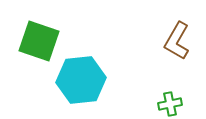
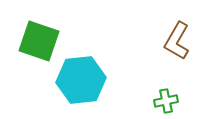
green cross: moved 4 px left, 3 px up
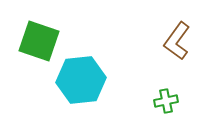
brown L-shape: rotated 6 degrees clockwise
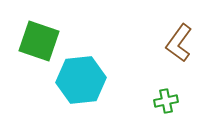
brown L-shape: moved 2 px right, 2 px down
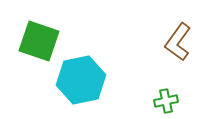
brown L-shape: moved 1 px left, 1 px up
cyan hexagon: rotated 6 degrees counterclockwise
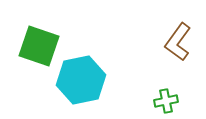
green square: moved 5 px down
